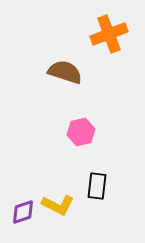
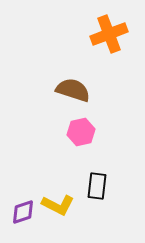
brown semicircle: moved 8 px right, 18 px down
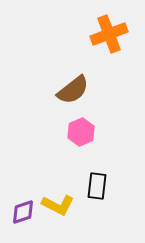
brown semicircle: rotated 124 degrees clockwise
pink hexagon: rotated 12 degrees counterclockwise
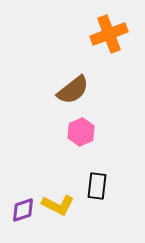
purple diamond: moved 2 px up
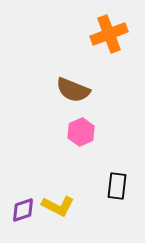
brown semicircle: rotated 60 degrees clockwise
black rectangle: moved 20 px right
yellow L-shape: moved 1 px down
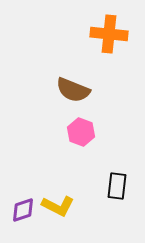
orange cross: rotated 27 degrees clockwise
pink hexagon: rotated 16 degrees counterclockwise
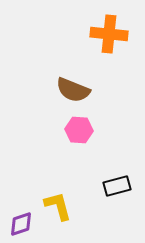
pink hexagon: moved 2 px left, 2 px up; rotated 16 degrees counterclockwise
black rectangle: rotated 68 degrees clockwise
yellow L-shape: rotated 132 degrees counterclockwise
purple diamond: moved 2 px left, 14 px down
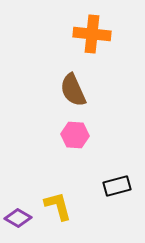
orange cross: moved 17 px left
brown semicircle: rotated 44 degrees clockwise
pink hexagon: moved 4 px left, 5 px down
purple diamond: moved 3 px left, 6 px up; rotated 48 degrees clockwise
